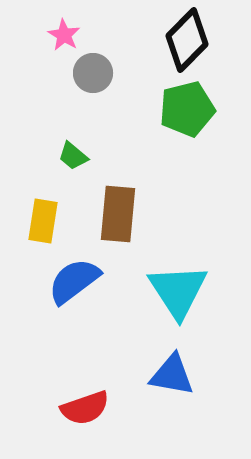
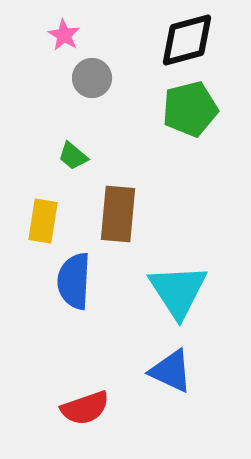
black diamond: rotated 30 degrees clockwise
gray circle: moved 1 px left, 5 px down
green pentagon: moved 3 px right
blue semicircle: rotated 50 degrees counterclockwise
blue triangle: moved 1 px left, 4 px up; rotated 15 degrees clockwise
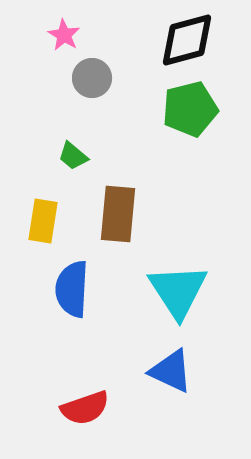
blue semicircle: moved 2 px left, 8 px down
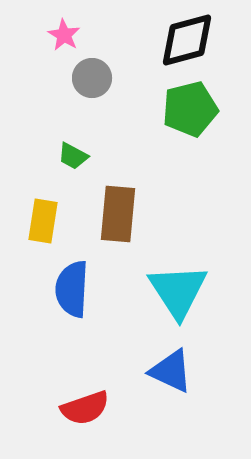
green trapezoid: rotated 12 degrees counterclockwise
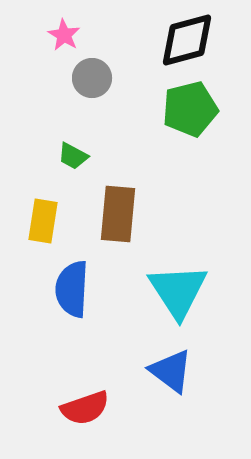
blue triangle: rotated 12 degrees clockwise
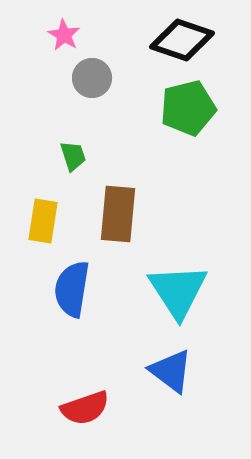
black diamond: moved 5 px left; rotated 34 degrees clockwise
green pentagon: moved 2 px left, 1 px up
green trapezoid: rotated 136 degrees counterclockwise
blue semicircle: rotated 6 degrees clockwise
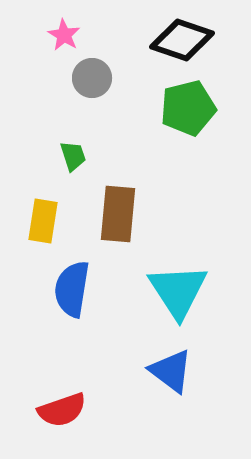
red semicircle: moved 23 px left, 2 px down
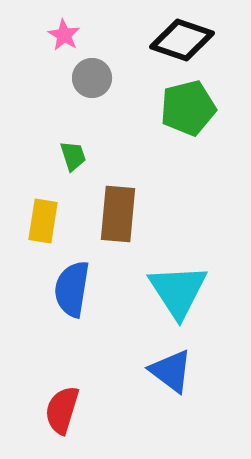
red semicircle: rotated 126 degrees clockwise
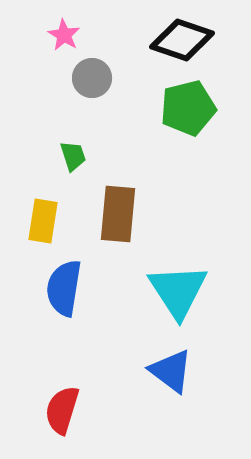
blue semicircle: moved 8 px left, 1 px up
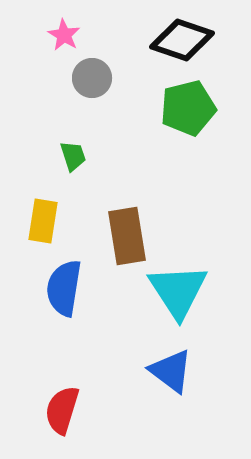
brown rectangle: moved 9 px right, 22 px down; rotated 14 degrees counterclockwise
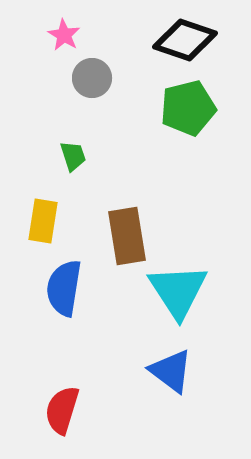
black diamond: moved 3 px right
